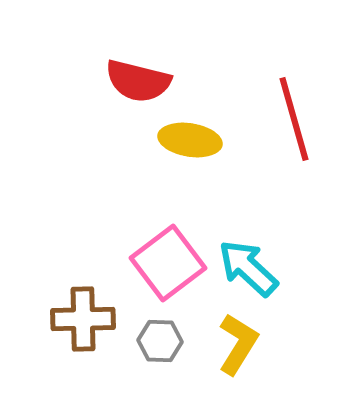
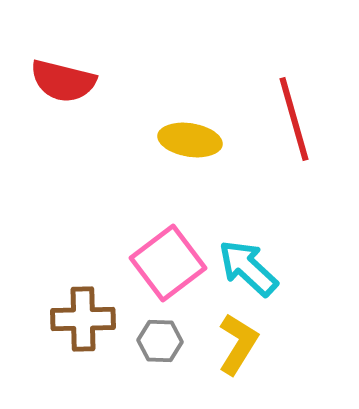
red semicircle: moved 75 px left
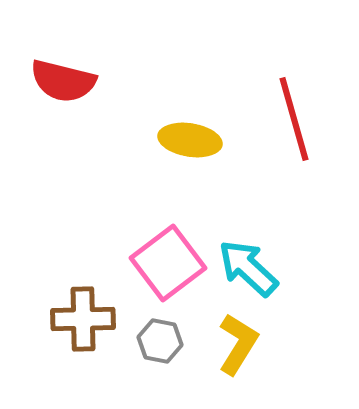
gray hexagon: rotated 9 degrees clockwise
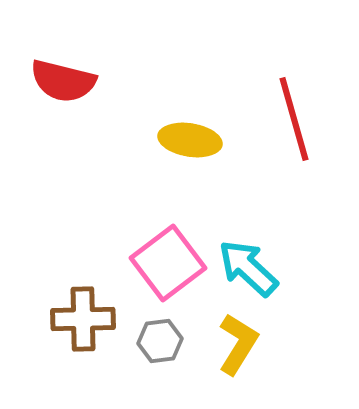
gray hexagon: rotated 18 degrees counterclockwise
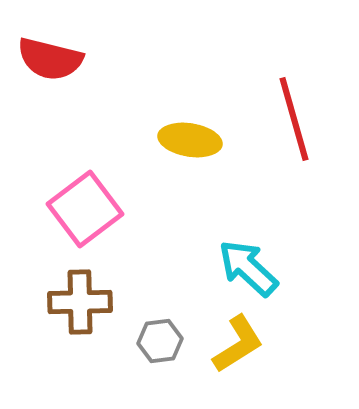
red semicircle: moved 13 px left, 22 px up
pink square: moved 83 px left, 54 px up
brown cross: moved 3 px left, 17 px up
yellow L-shape: rotated 26 degrees clockwise
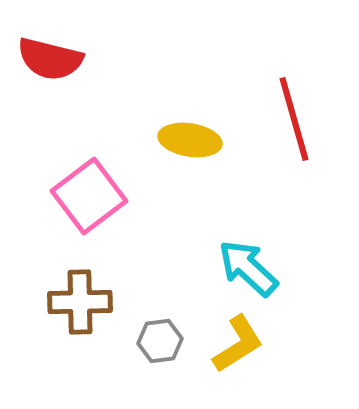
pink square: moved 4 px right, 13 px up
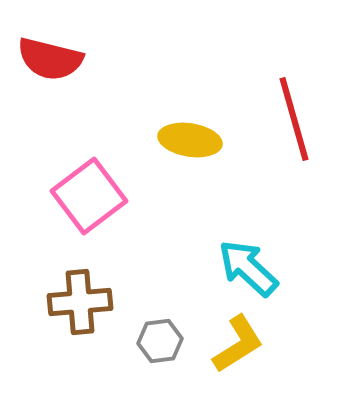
brown cross: rotated 4 degrees counterclockwise
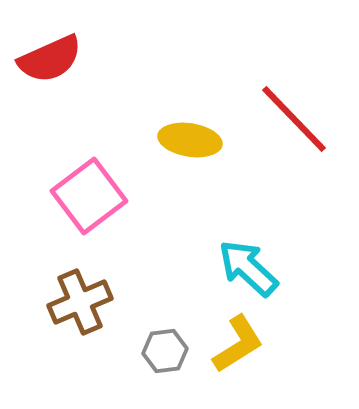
red semicircle: rotated 38 degrees counterclockwise
red line: rotated 28 degrees counterclockwise
brown cross: rotated 18 degrees counterclockwise
gray hexagon: moved 5 px right, 10 px down
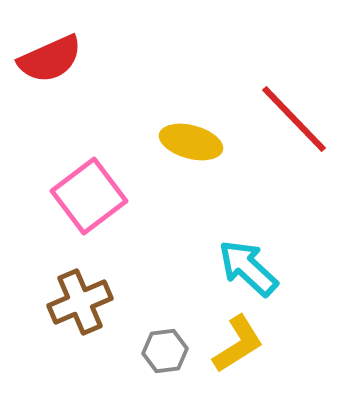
yellow ellipse: moved 1 px right, 2 px down; rotated 6 degrees clockwise
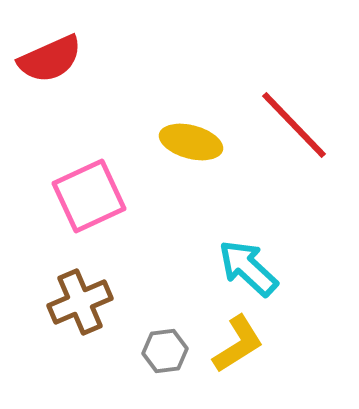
red line: moved 6 px down
pink square: rotated 12 degrees clockwise
